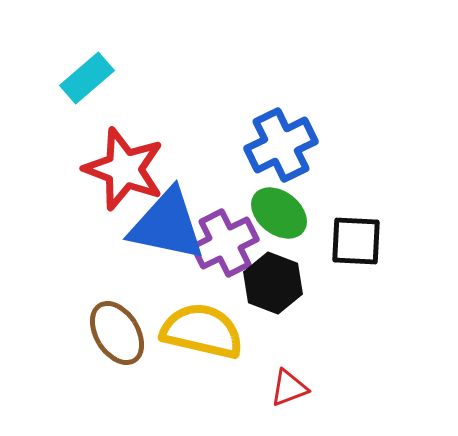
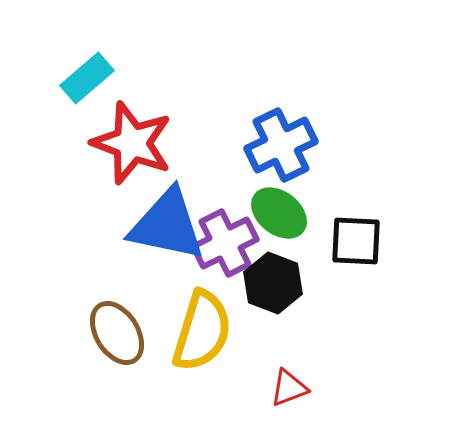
red star: moved 8 px right, 26 px up
yellow semicircle: rotated 94 degrees clockwise
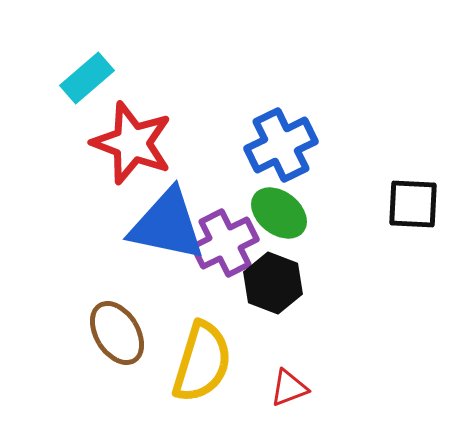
black square: moved 57 px right, 37 px up
yellow semicircle: moved 31 px down
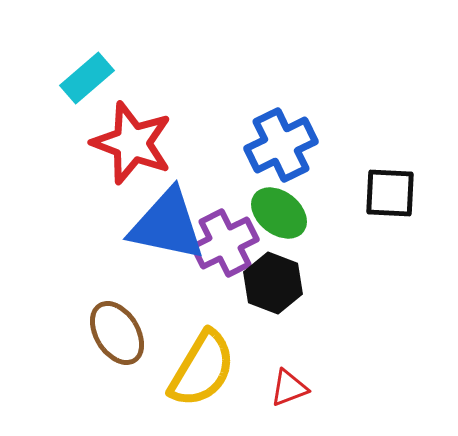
black square: moved 23 px left, 11 px up
yellow semicircle: moved 7 px down; rotated 14 degrees clockwise
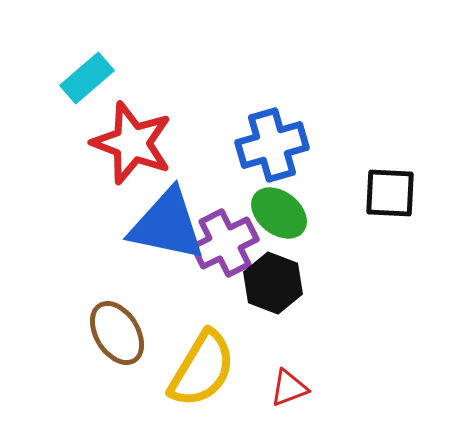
blue cross: moved 9 px left; rotated 10 degrees clockwise
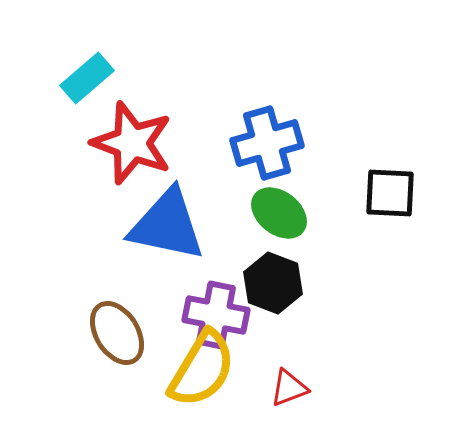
blue cross: moved 5 px left, 2 px up
purple cross: moved 9 px left, 72 px down; rotated 38 degrees clockwise
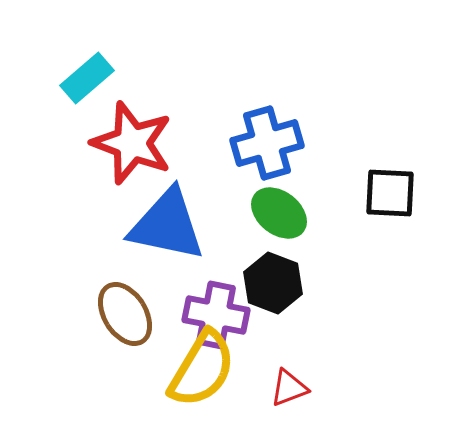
brown ellipse: moved 8 px right, 19 px up
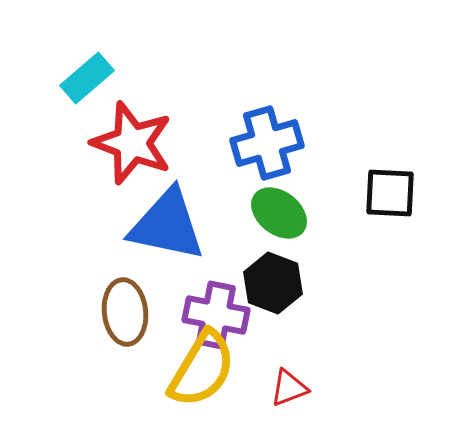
brown ellipse: moved 2 px up; rotated 26 degrees clockwise
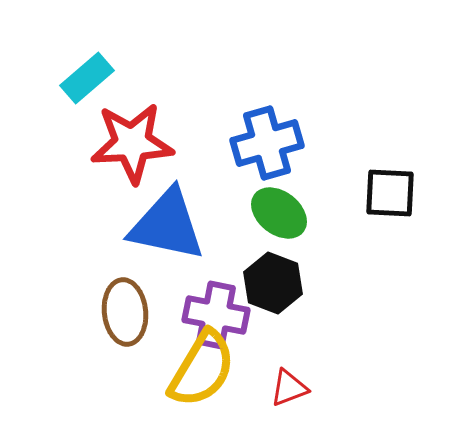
red star: rotated 24 degrees counterclockwise
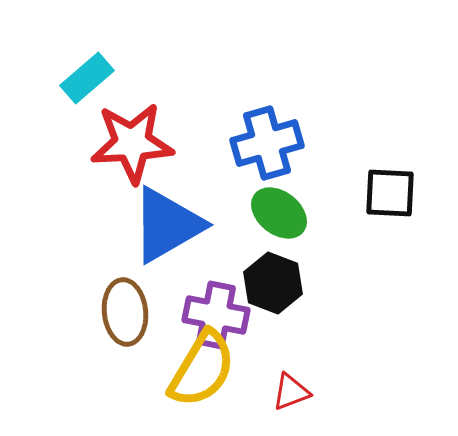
blue triangle: rotated 42 degrees counterclockwise
red triangle: moved 2 px right, 4 px down
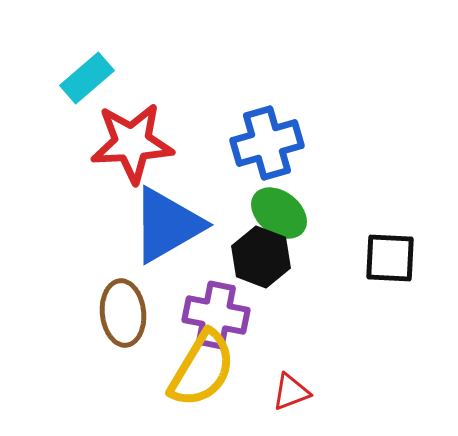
black square: moved 65 px down
black hexagon: moved 12 px left, 26 px up
brown ellipse: moved 2 px left, 1 px down
